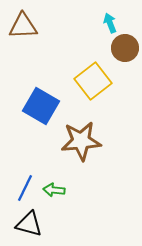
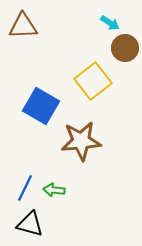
cyan arrow: rotated 144 degrees clockwise
black triangle: moved 1 px right
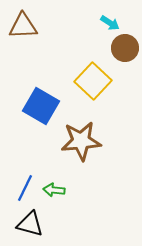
yellow square: rotated 9 degrees counterclockwise
